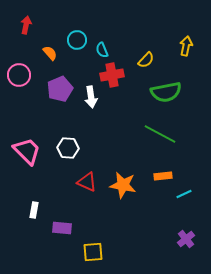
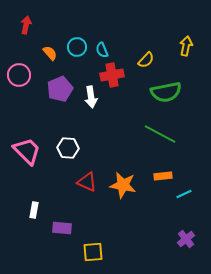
cyan circle: moved 7 px down
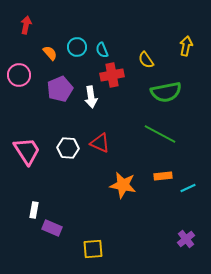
yellow semicircle: rotated 102 degrees clockwise
pink trapezoid: rotated 12 degrees clockwise
red triangle: moved 13 px right, 39 px up
cyan line: moved 4 px right, 6 px up
purple rectangle: moved 10 px left; rotated 18 degrees clockwise
yellow square: moved 3 px up
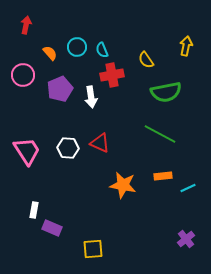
pink circle: moved 4 px right
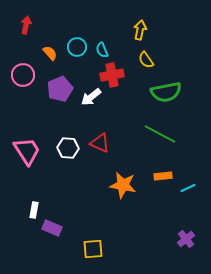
yellow arrow: moved 46 px left, 16 px up
white arrow: rotated 60 degrees clockwise
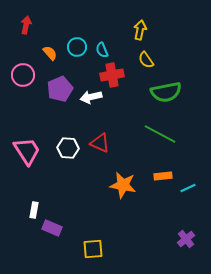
white arrow: rotated 25 degrees clockwise
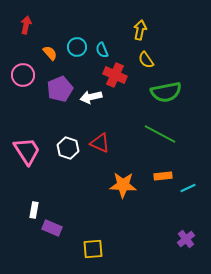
red cross: moved 3 px right; rotated 35 degrees clockwise
white hexagon: rotated 15 degrees clockwise
orange star: rotated 8 degrees counterclockwise
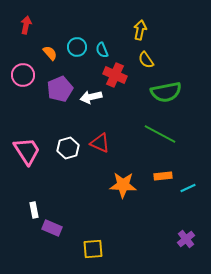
white hexagon: rotated 25 degrees clockwise
white rectangle: rotated 21 degrees counterclockwise
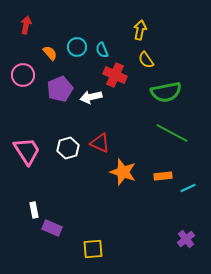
green line: moved 12 px right, 1 px up
orange star: moved 13 px up; rotated 16 degrees clockwise
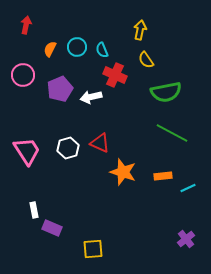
orange semicircle: moved 4 px up; rotated 112 degrees counterclockwise
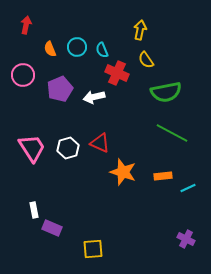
orange semicircle: rotated 49 degrees counterclockwise
red cross: moved 2 px right, 2 px up
white arrow: moved 3 px right
pink trapezoid: moved 5 px right, 3 px up
purple cross: rotated 24 degrees counterclockwise
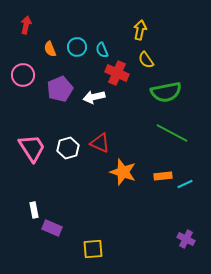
cyan line: moved 3 px left, 4 px up
